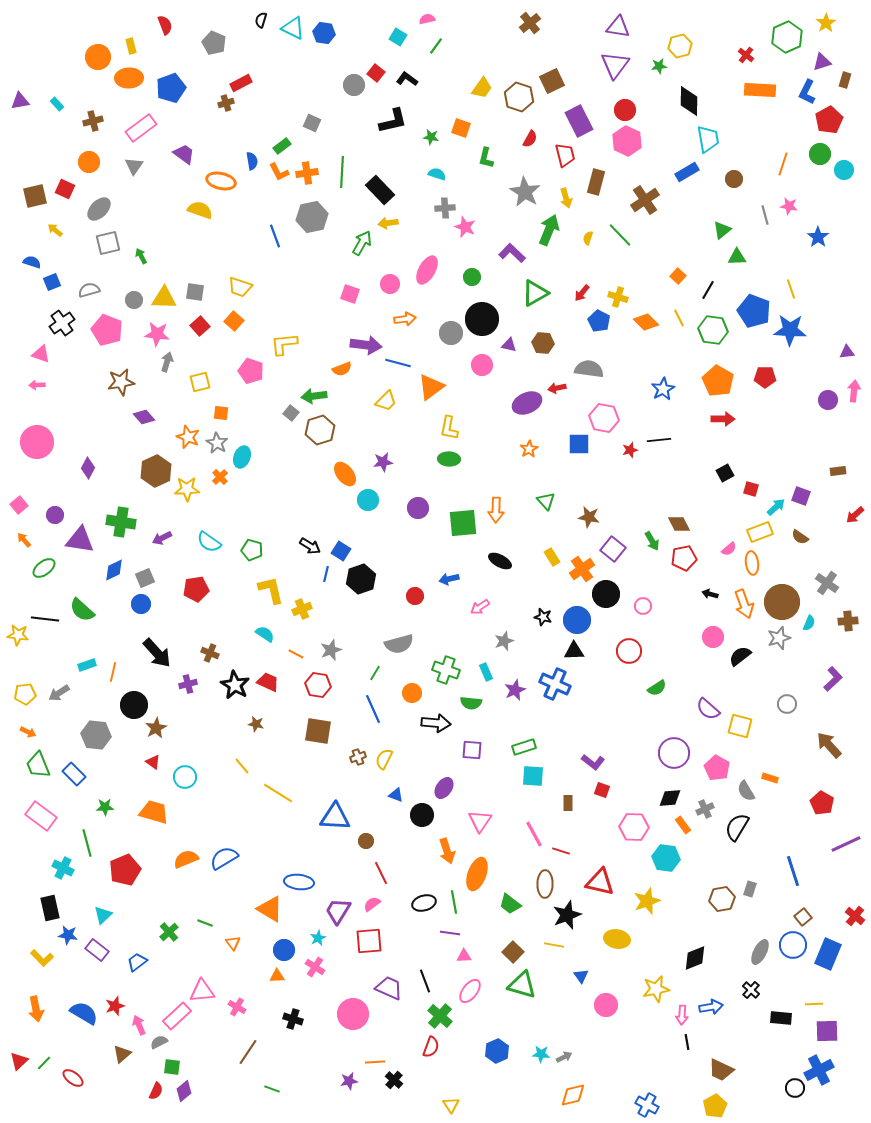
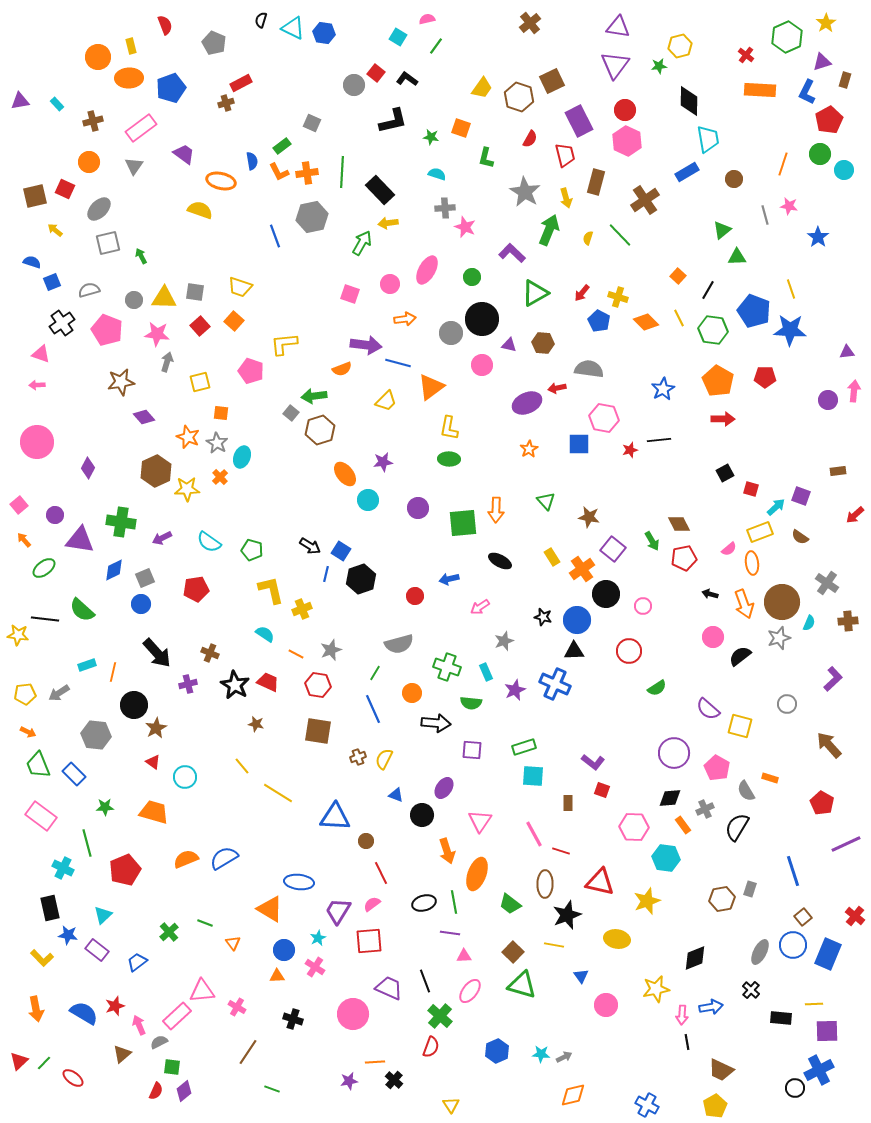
green cross at (446, 670): moved 1 px right, 3 px up
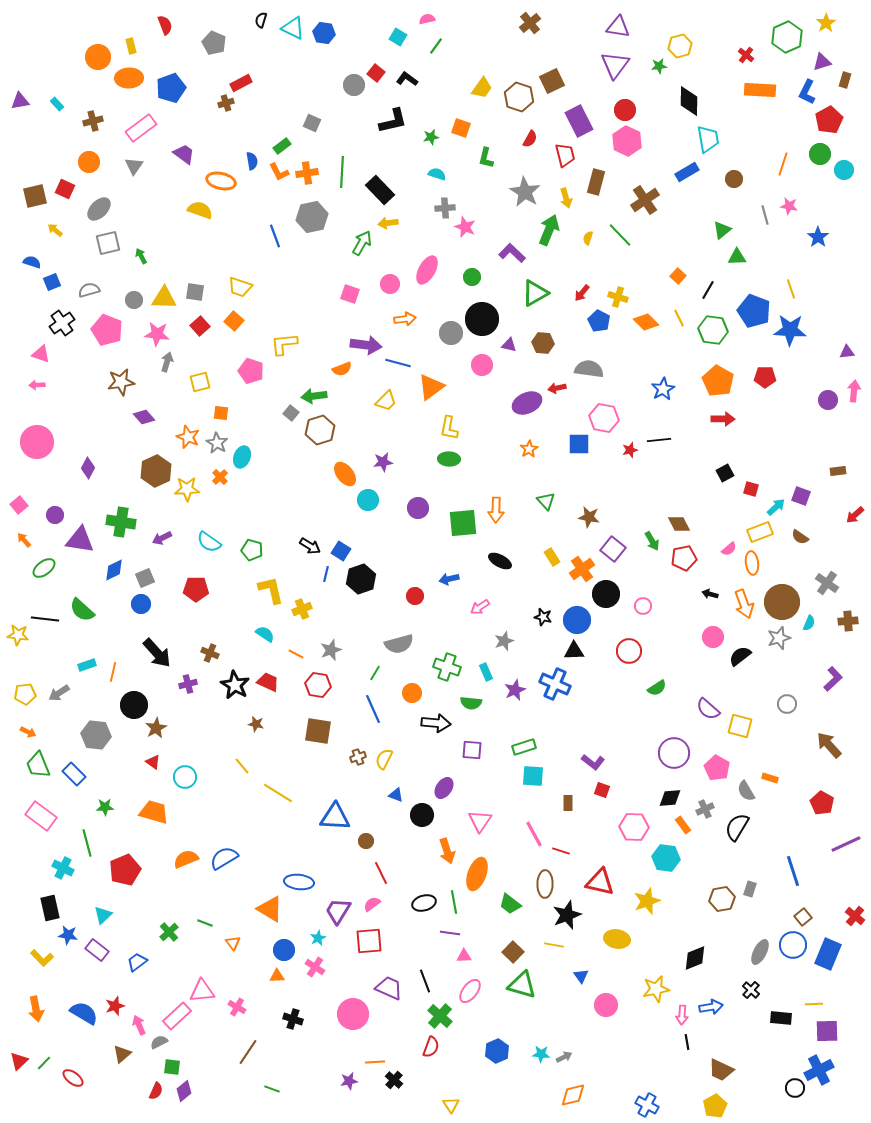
green star at (431, 137): rotated 21 degrees counterclockwise
red pentagon at (196, 589): rotated 10 degrees clockwise
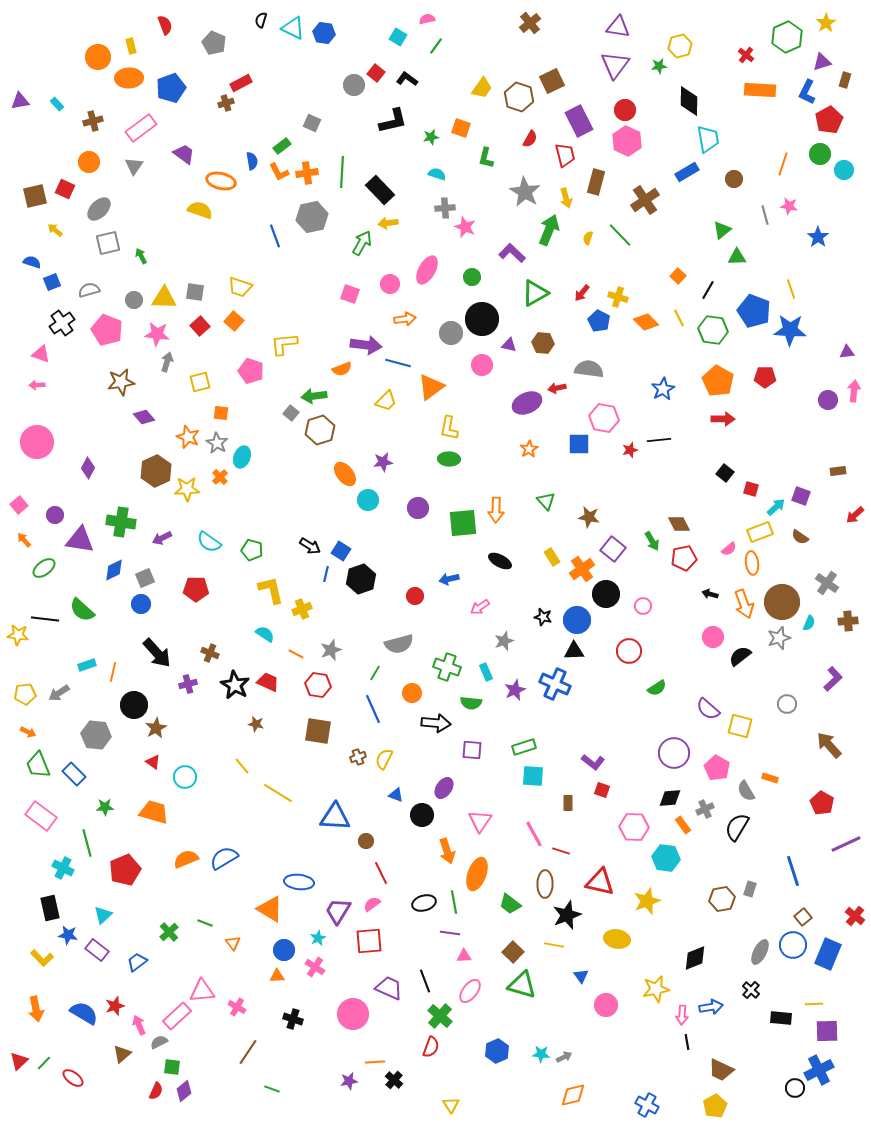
black square at (725, 473): rotated 24 degrees counterclockwise
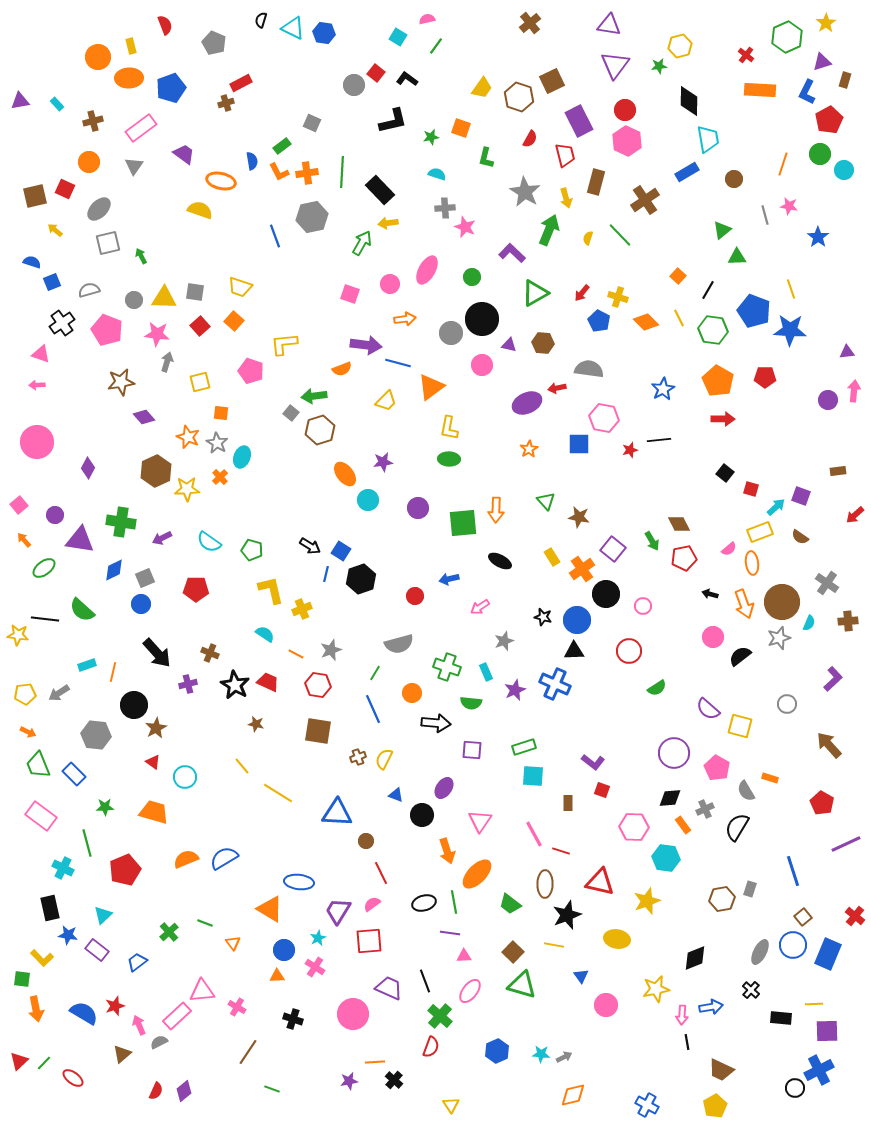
purple triangle at (618, 27): moved 9 px left, 2 px up
brown star at (589, 517): moved 10 px left
blue triangle at (335, 817): moved 2 px right, 4 px up
orange ellipse at (477, 874): rotated 24 degrees clockwise
green square at (172, 1067): moved 150 px left, 88 px up
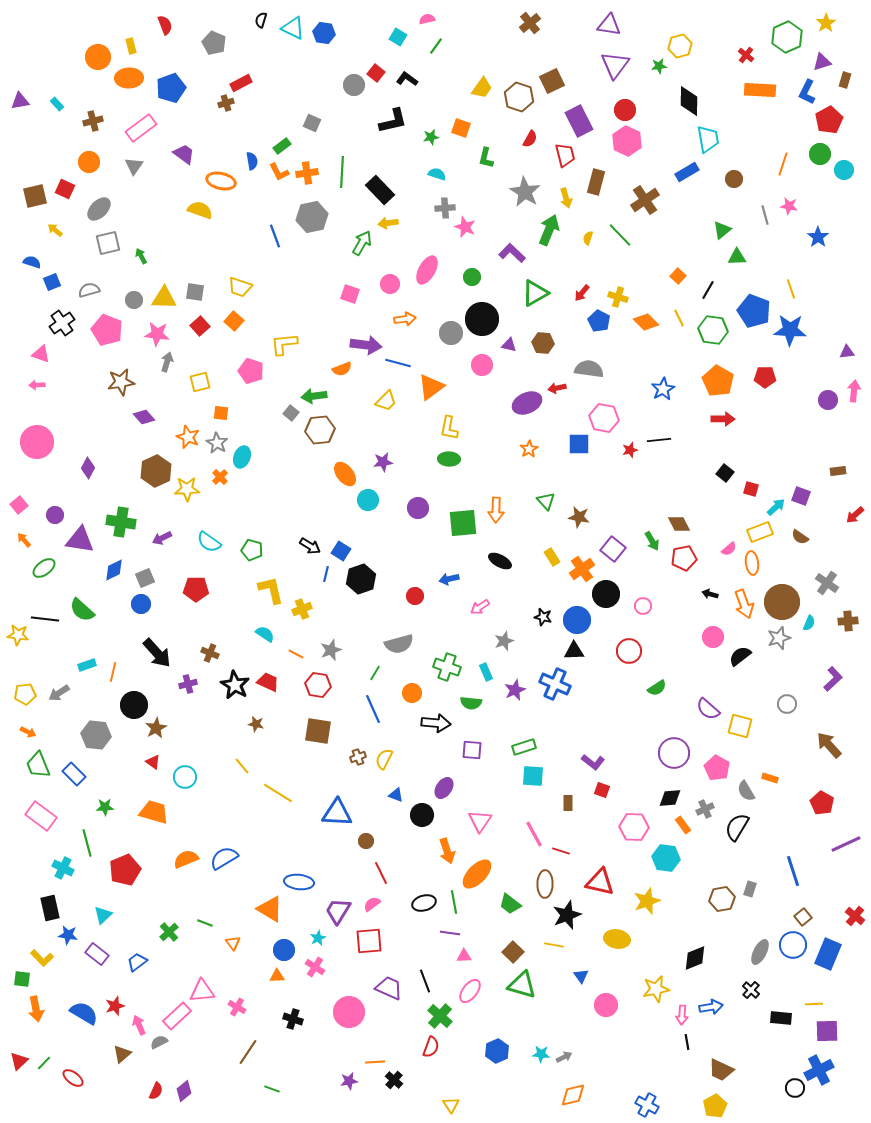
brown hexagon at (320, 430): rotated 12 degrees clockwise
purple rectangle at (97, 950): moved 4 px down
pink circle at (353, 1014): moved 4 px left, 2 px up
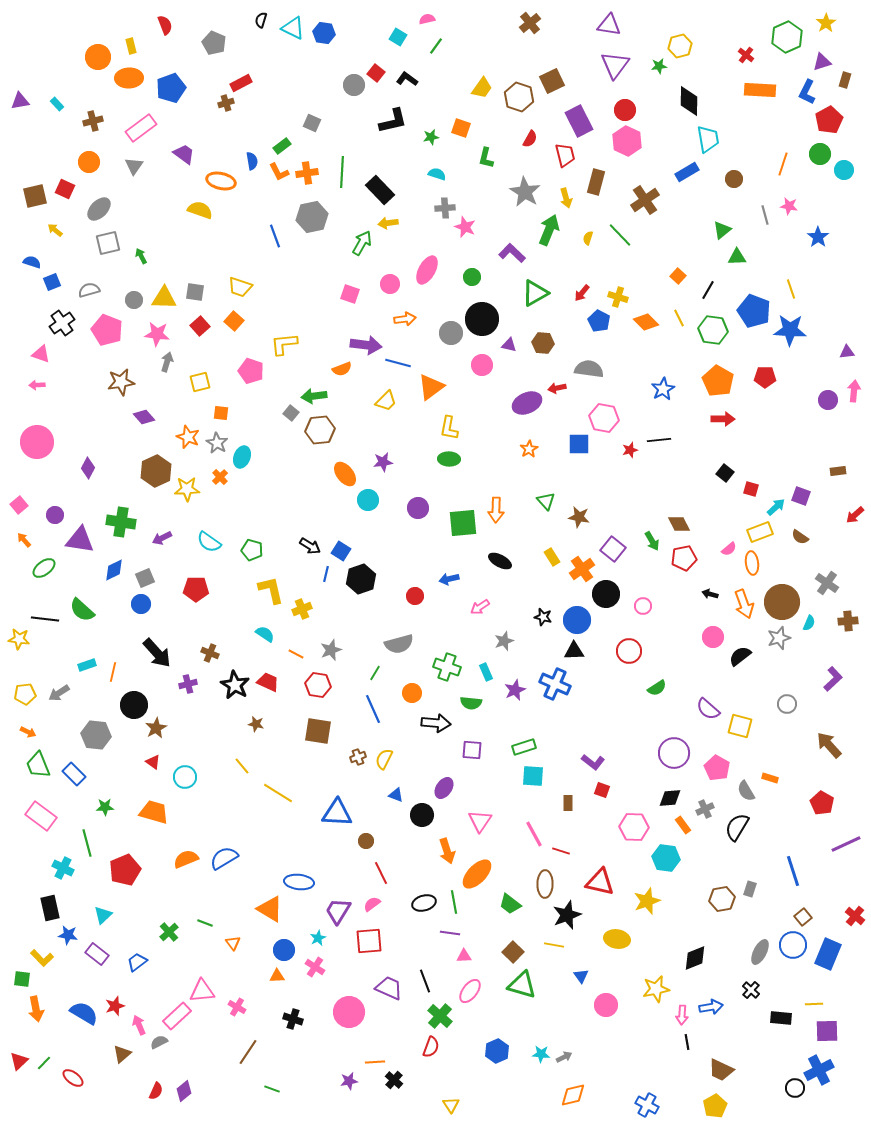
yellow star at (18, 635): moved 1 px right, 4 px down
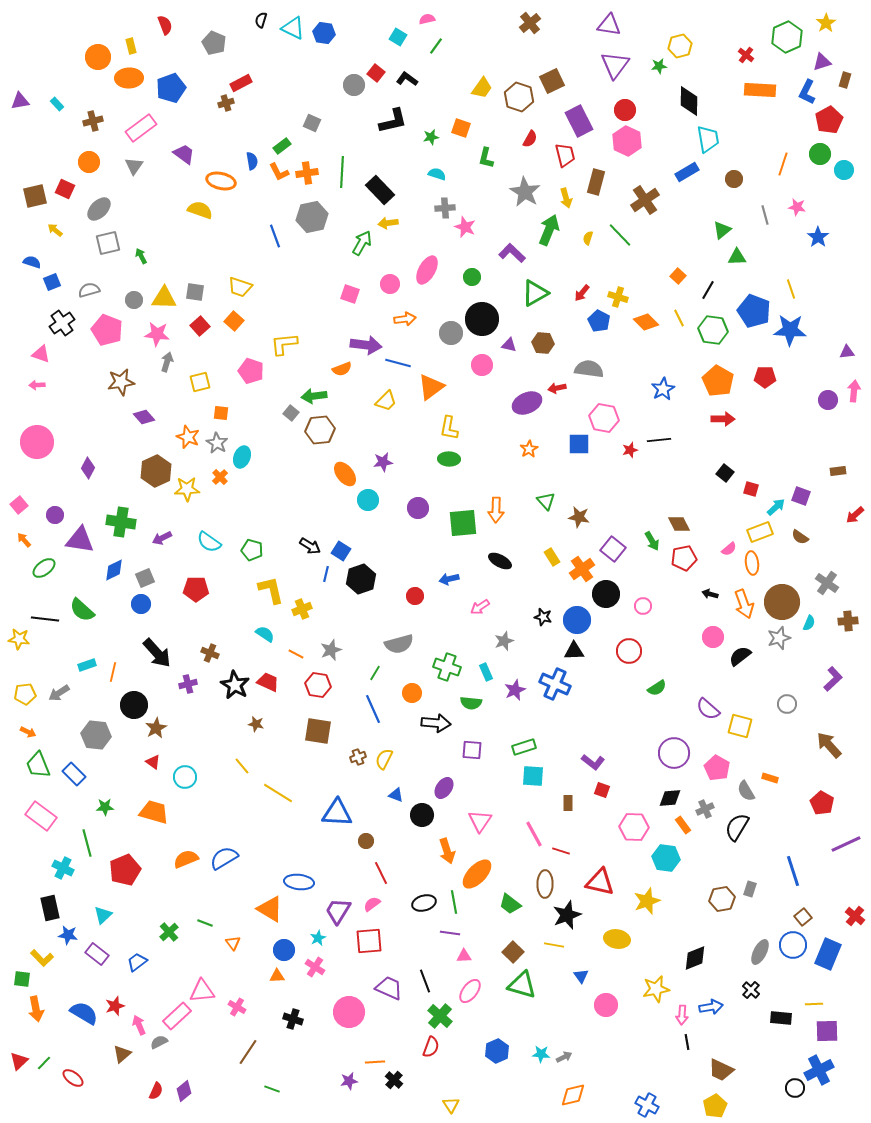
pink star at (789, 206): moved 8 px right, 1 px down
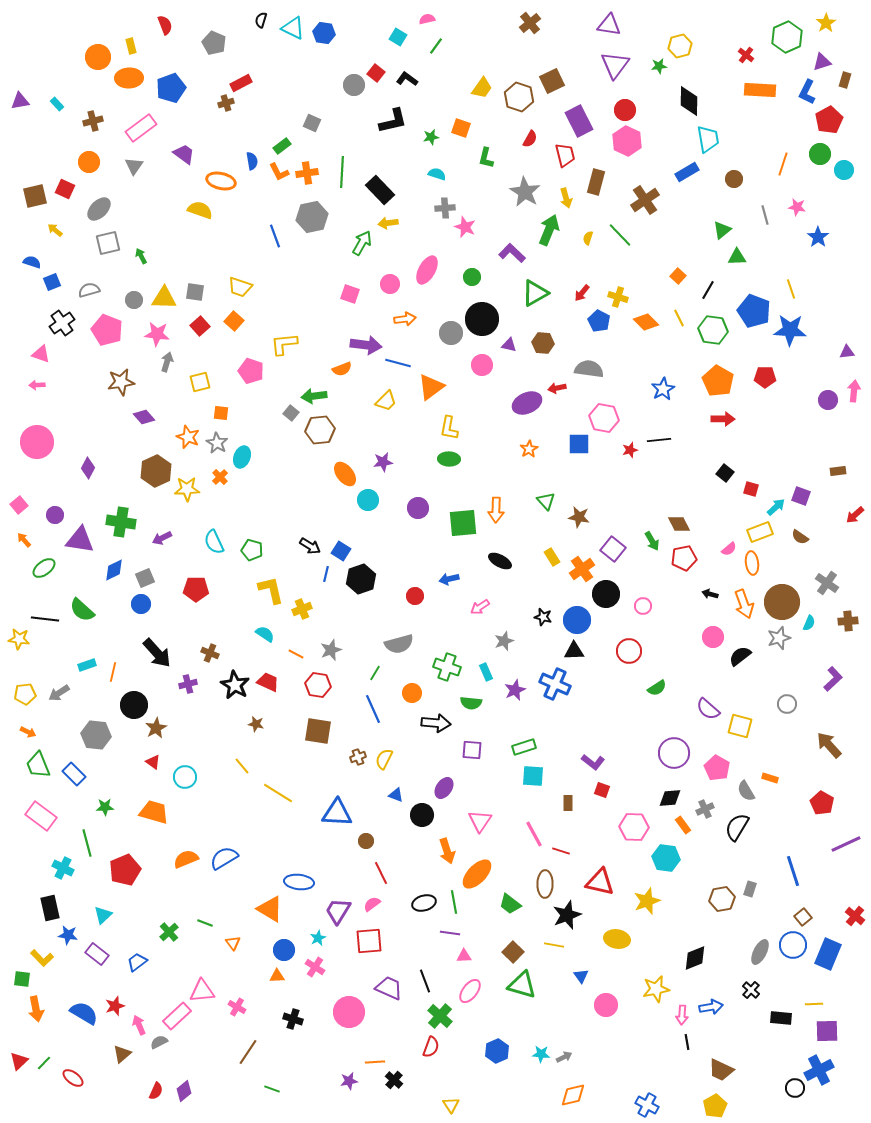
cyan semicircle at (209, 542): moved 5 px right; rotated 30 degrees clockwise
